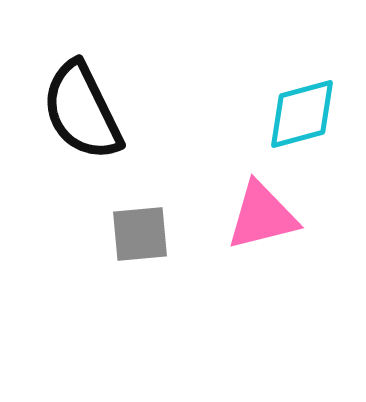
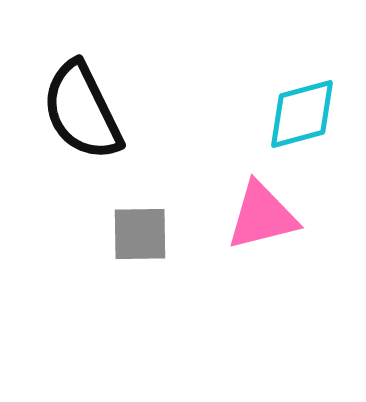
gray square: rotated 4 degrees clockwise
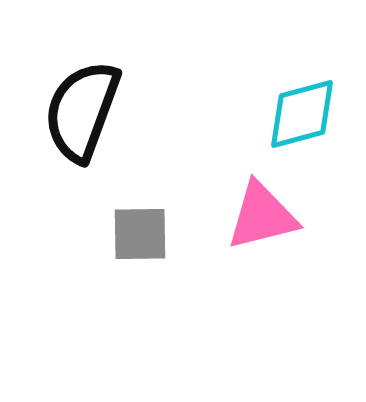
black semicircle: rotated 46 degrees clockwise
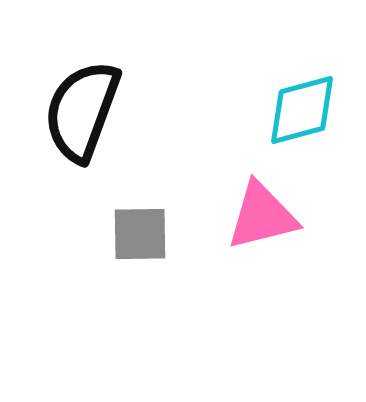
cyan diamond: moved 4 px up
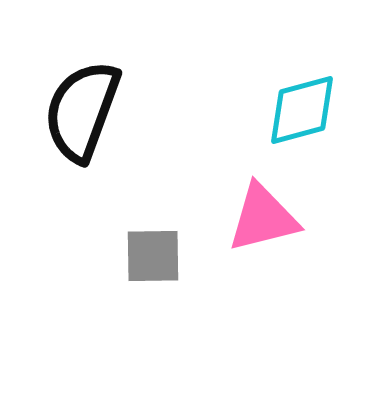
pink triangle: moved 1 px right, 2 px down
gray square: moved 13 px right, 22 px down
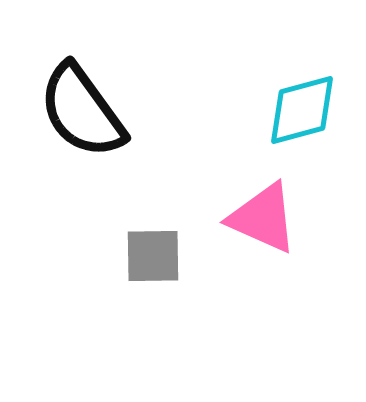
black semicircle: rotated 56 degrees counterclockwise
pink triangle: rotated 38 degrees clockwise
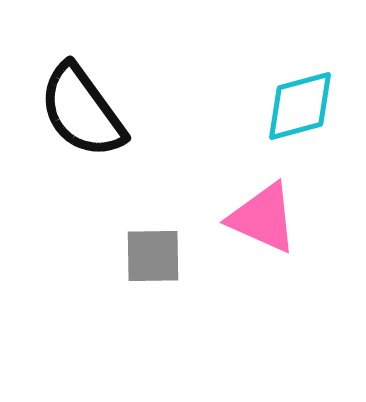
cyan diamond: moved 2 px left, 4 px up
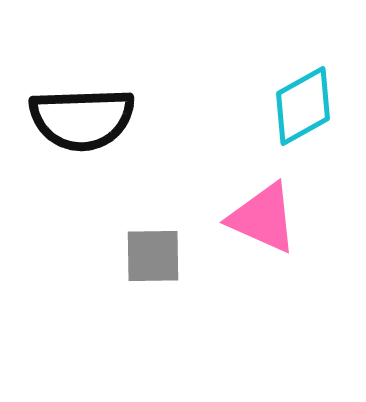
cyan diamond: moved 3 px right; rotated 14 degrees counterclockwise
black semicircle: moved 8 px down; rotated 56 degrees counterclockwise
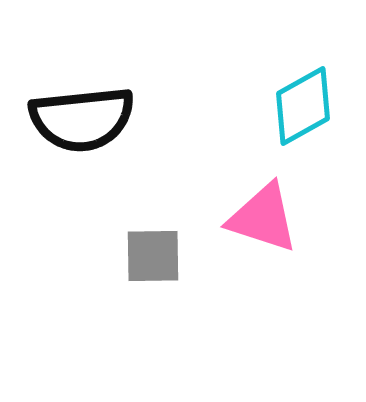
black semicircle: rotated 4 degrees counterclockwise
pink triangle: rotated 6 degrees counterclockwise
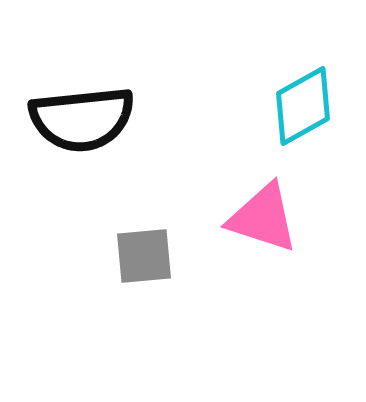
gray square: moved 9 px left; rotated 4 degrees counterclockwise
